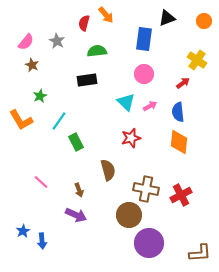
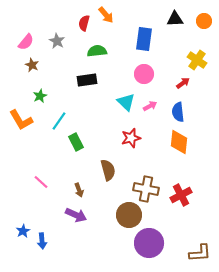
black triangle: moved 8 px right, 1 px down; rotated 18 degrees clockwise
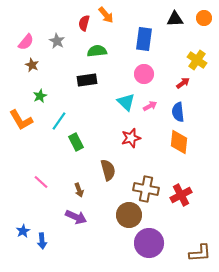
orange circle: moved 3 px up
purple arrow: moved 2 px down
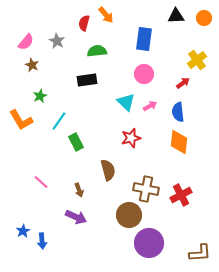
black triangle: moved 1 px right, 3 px up
yellow cross: rotated 18 degrees clockwise
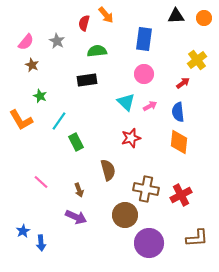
green star: rotated 24 degrees counterclockwise
brown circle: moved 4 px left
blue arrow: moved 1 px left, 2 px down
brown L-shape: moved 3 px left, 15 px up
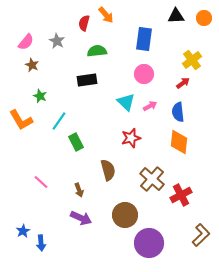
yellow cross: moved 5 px left
brown cross: moved 6 px right, 10 px up; rotated 30 degrees clockwise
purple arrow: moved 5 px right, 1 px down
brown L-shape: moved 4 px right, 3 px up; rotated 40 degrees counterclockwise
